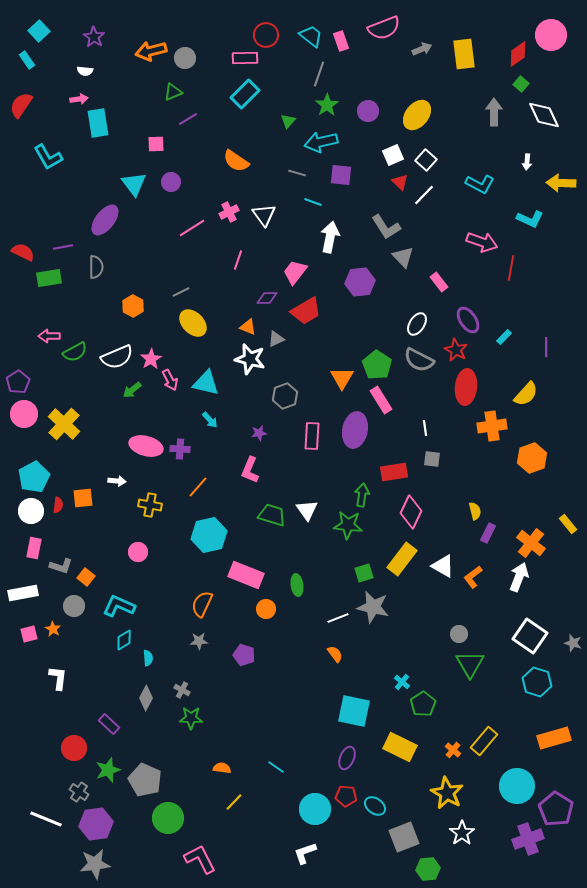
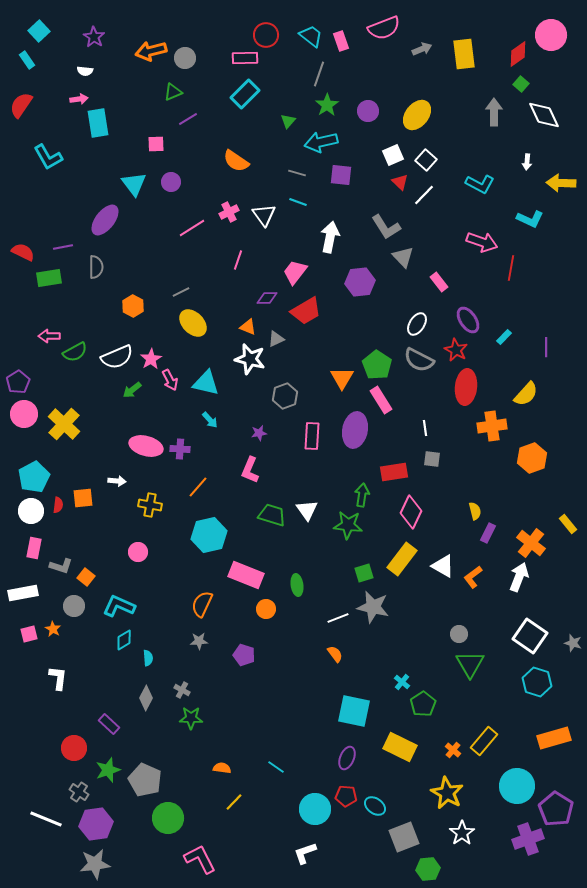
cyan line at (313, 202): moved 15 px left
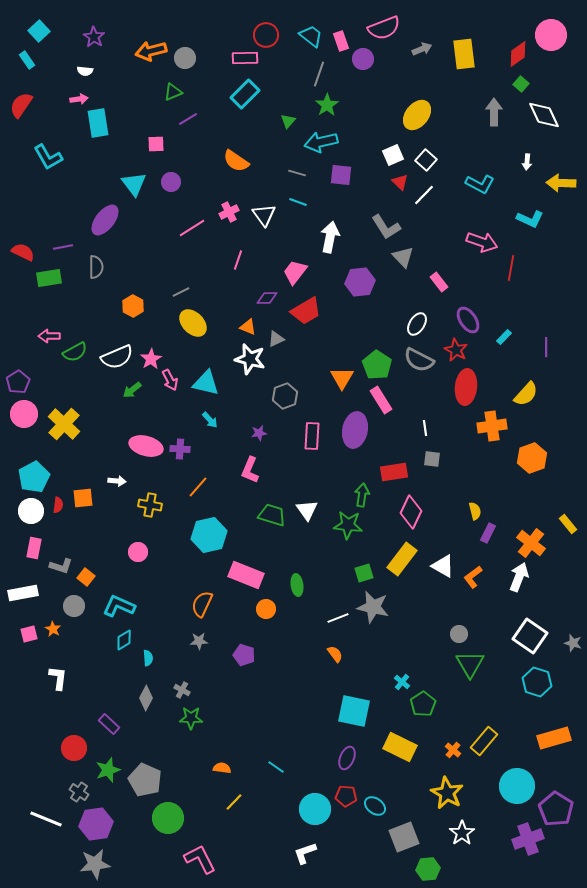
purple circle at (368, 111): moved 5 px left, 52 px up
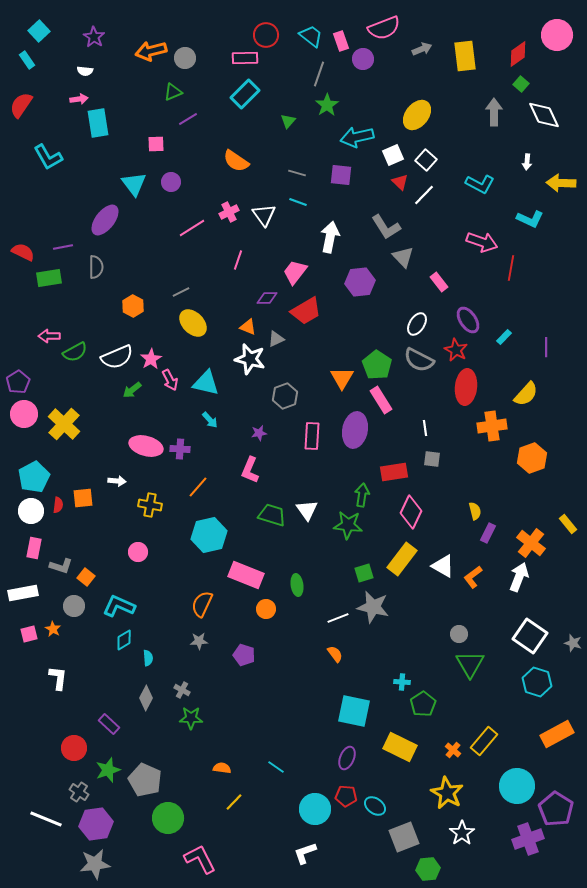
pink circle at (551, 35): moved 6 px right
yellow rectangle at (464, 54): moved 1 px right, 2 px down
cyan arrow at (321, 142): moved 36 px right, 5 px up
cyan cross at (402, 682): rotated 35 degrees counterclockwise
orange rectangle at (554, 738): moved 3 px right, 4 px up; rotated 12 degrees counterclockwise
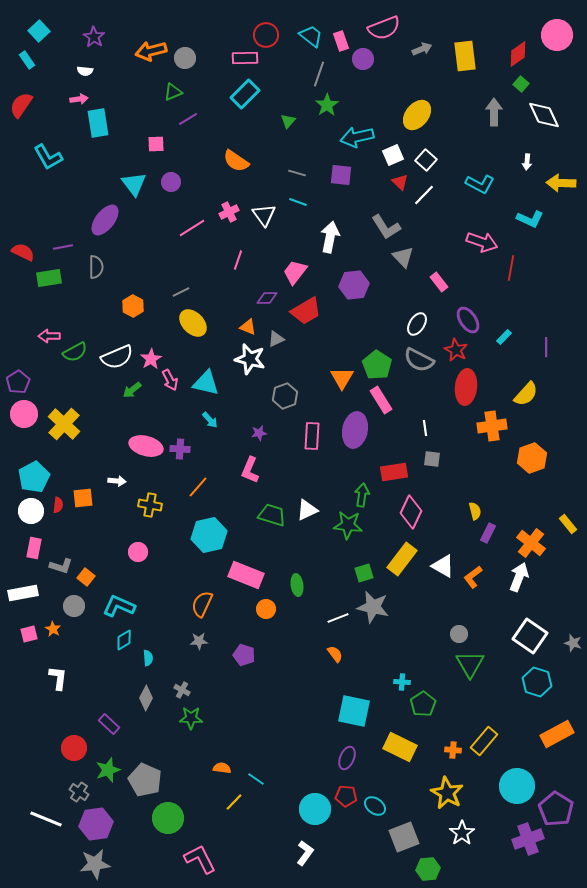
purple hexagon at (360, 282): moved 6 px left, 3 px down
white triangle at (307, 510): rotated 40 degrees clockwise
orange cross at (453, 750): rotated 35 degrees counterclockwise
cyan line at (276, 767): moved 20 px left, 12 px down
white L-shape at (305, 853): rotated 145 degrees clockwise
